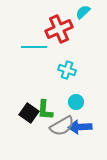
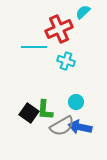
cyan cross: moved 1 px left, 9 px up
blue arrow: rotated 15 degrees clockwise
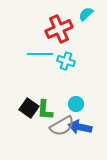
cyan semicircle: moved 3 px right, 2 px down
cyan line: moved 6 px right, 7 px down
cyan circle: moved 2 px down
black square: moved 5 px up
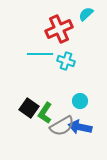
cyan circle: moved 4 px right, 3 px up
green L-shape: moved 3 px down; rotated 30 degrees clockwise
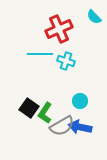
cyan semicircle: moved 8 px right, 3 px down; rotated 91 degrees counterclockwise
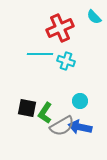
red cross: moved 1 px right, 1 px up
black square: moved 2 px left; rotated 24 degrees counterclockwise
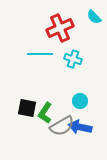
cyan cross: moved 7 px right, 2 px up
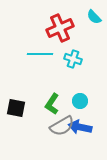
black square: moved 11 px left
green L-shape: moved 7 px right, 9 px up
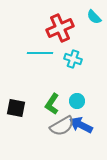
cyan line: moved 1 px up
cyan circle: moved 3 px left
blue arrow: moved 1 px right, 2 px up; rotated 15 degrees clockwise
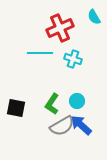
cyan semicircle: rotated 14 degrees clockwise
blue arrow: rotated 15 degrees clockwise
